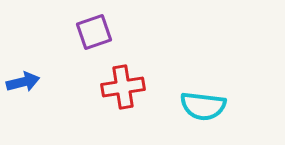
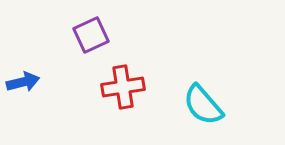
purple square: moved 3 px left, 3 px down; rotated 6 degrees counterclockwise
cyan semicircle: moved 1 px up; rotated 42 degrees clockwise
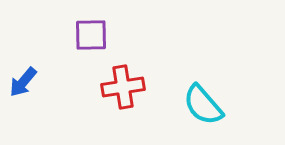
purple square: rotated 24 degrees clockwise
blue arrow: rotated 144 degrees clockwise
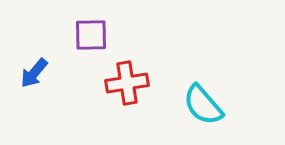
blue arrow: moved 11 px right, 9 px up
red cross: moved 4 px right, 4 px up
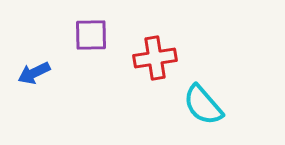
blue arrow: rotated 24 degrees clockwise
red cross: moved 28 px right, 25 px up
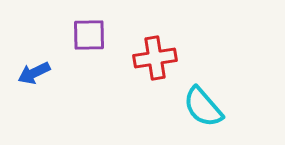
purple square: moved 2 px left
cyan semicircle: moved 2 px down
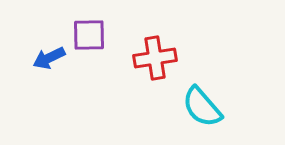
blue arrow: moved 15 px right, 15 px up
cyan semicircle: moved 1 px left
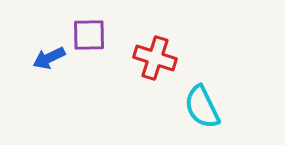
red cross: rotated 27 degrees clockwise
cyan semicircle: rotated 15 degrees clockwise
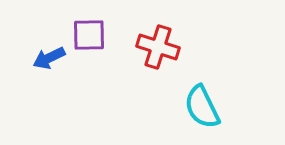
red cross: moved 3 px right, 11 px up
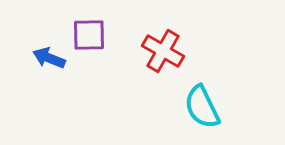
red cross: moved 5 px right, 4 px down; rotated 12 degrees clockwise
blue arrow: rotated 48 degrees clockwise
